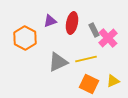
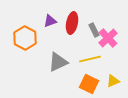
yellow line: moved 4 px right
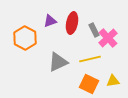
yellow triangle: rotated 16 degrees clockwise
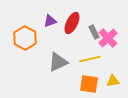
red ellipse: rotated 15 degrees clockwise
gray rectangle: moved 2 px down
orange square: rotated 18 degrees counterclockwise
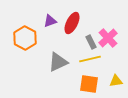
gray rectangle: moved 3 px left, 10 px down
yellow triangle: moved 3 px right
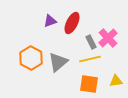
orange hexagon: moved 6 px right, 20 px down
gray triangle: rotated 15 degrees counterclockwise
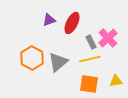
purple triangle: moved 1 px left, 1 px up
orange hexagon: moved 1 px right
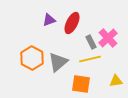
orange square: moved 8 px left
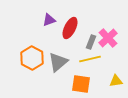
red ellipse: moved 2 px left, 5 px down
gray rectangle: rotated 48 degrees clockwise
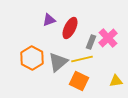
yellow line: moved 8 px left
orange square: moved 2 px left, 3 px up; rotated 18 degrees clockwise
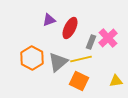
yellow line: moved 1 px left
